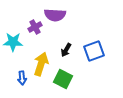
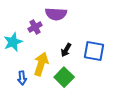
purple semicircle: moved 1 px right, 1 px up
cyan star: rotated 24 degrees counterclockwise
blue square: rotated 30 degrees clockwise
green square: moved 1 px right, 2 px up; rotated 18 degrees clockwise
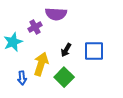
blue square: rotated 10 degrees counterclockwise
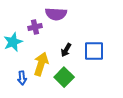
purple cross: rotated 16 degrees clockwise
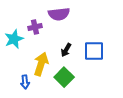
purple semicircle: moved 3 px right; rotated 10 degrees counterclockwise
cyan star: moved 1 px right, 3 px up
blue arrow: moved 3 px right, 4 px down
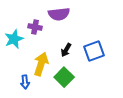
purple cross: rotated 24 degrees clockwise
blue square: rotated 20 degrees counterclockwise
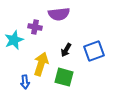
cyan star: moved 1 px down
green square: rotated 30 degrees counterclockwise
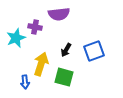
cyan star: moved 2 px right, 2 px up
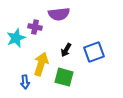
blue square: moved 1 px down
